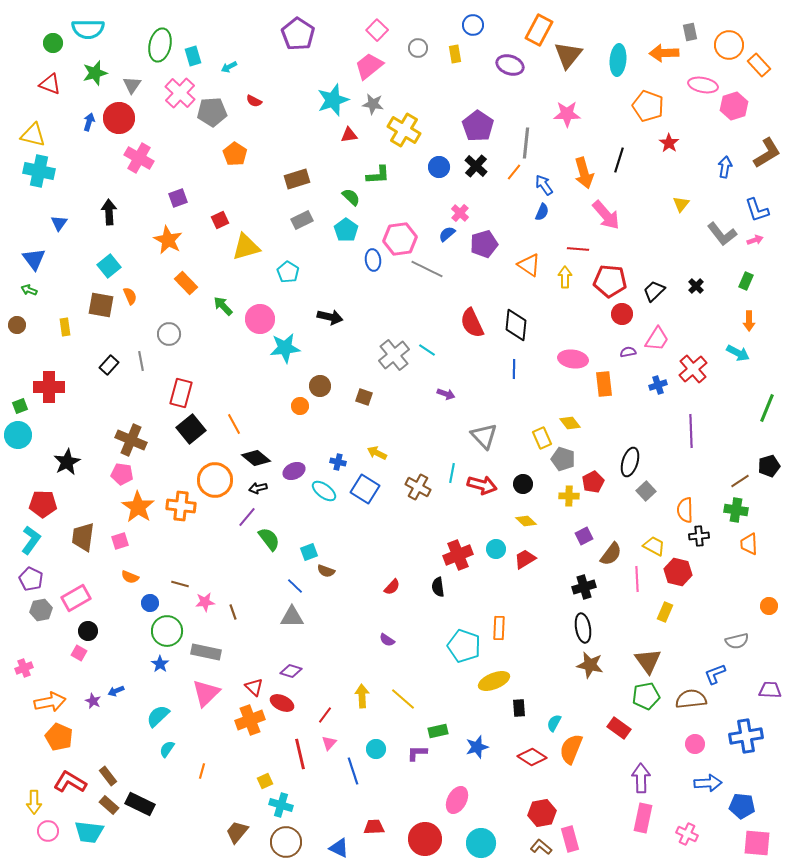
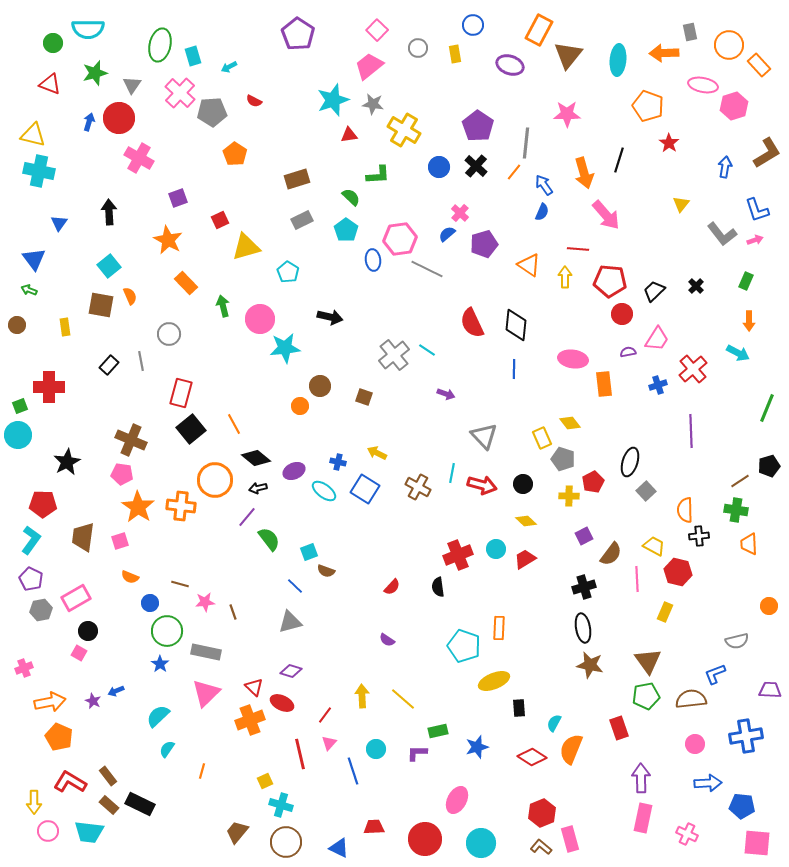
green arrow at (223, 306): rotated 30 degrees clockwise
gray triangle at (292, 617): moved 2 px left, 5 px down; rotated 15 degrees counterclockwise
red rectangle at (619, 728): rotated 35 degrees clockwise
red hexagon at (542, 813): rotated 12 degrees counterclockwise
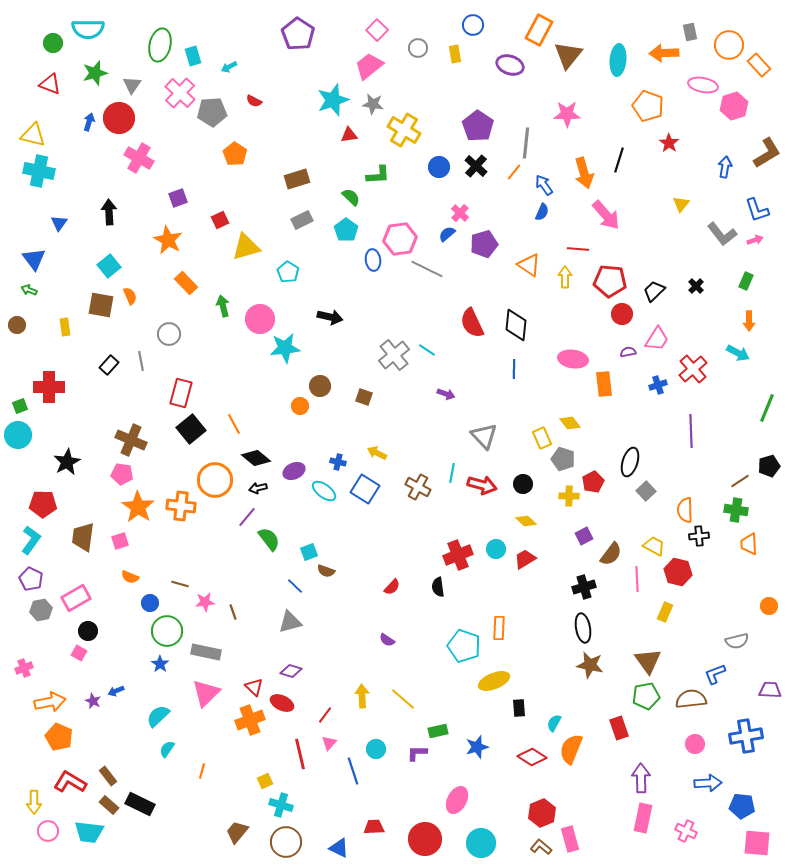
pink cross at (687, 834): moved 1 px left, 3 px up
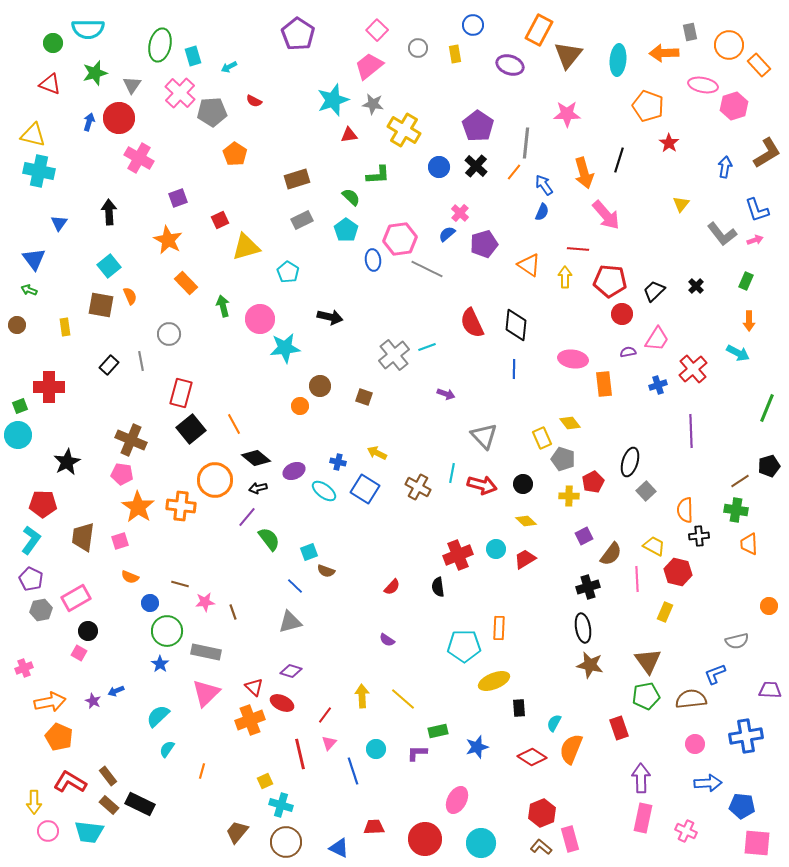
cyan line at (427, 350): moved 3 px up; rotated 54 degrees counterclockwise
black cross at (584, 587): moved 4 px right
cyan pentagon at (464, 646): rotated 20 degrees counterclockwise
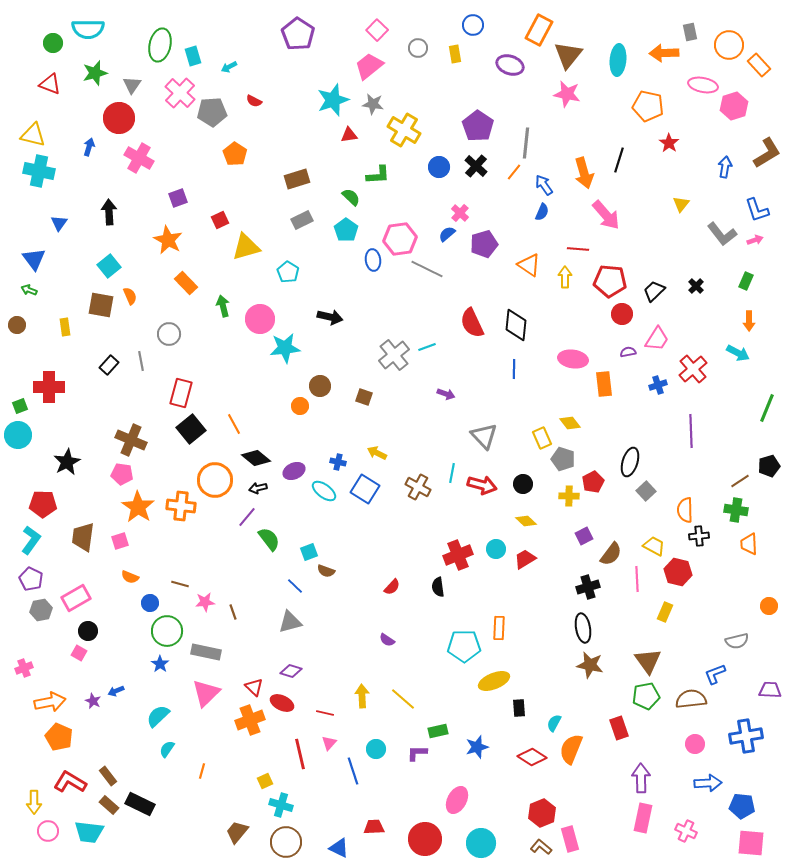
orange pentagon at (648, 106): rotated 8 degrees counterclockwise
pink star at (567, 114): moved 20 px up; rotated 12 degrees clockwise
blue arrow at (89, 122): moved 25 px down
red line at (325, 715): moved 2 px up; rotated 66 degrees clockwise
pink square at (757, 843): moved 6 px left
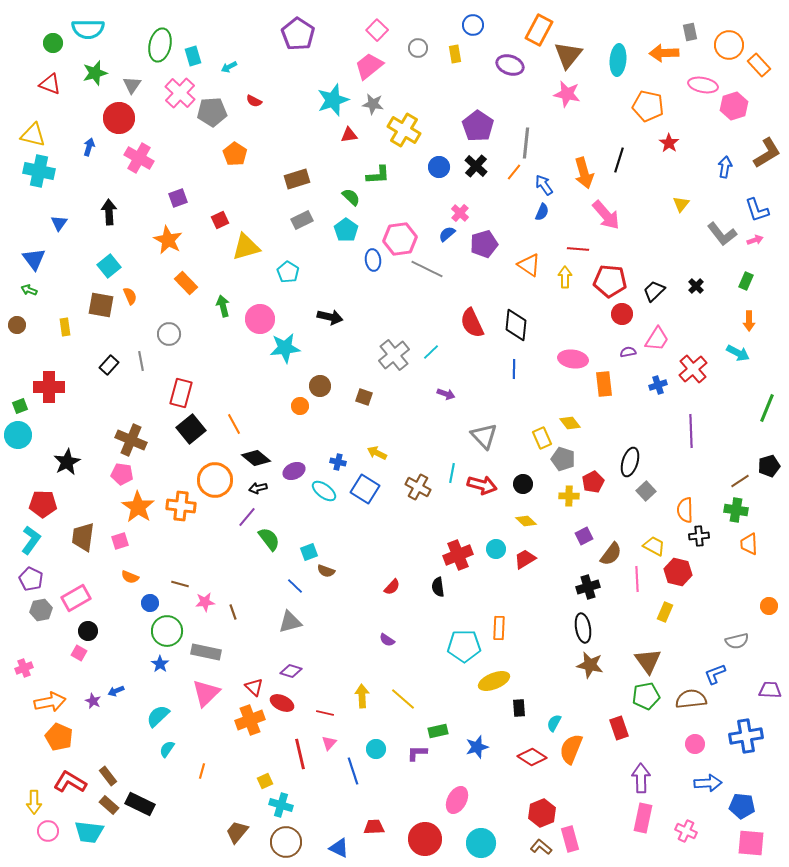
cyan line at (427, 347): moved 4 px right, 5 px down; rotated 24 degrees counterclockwise
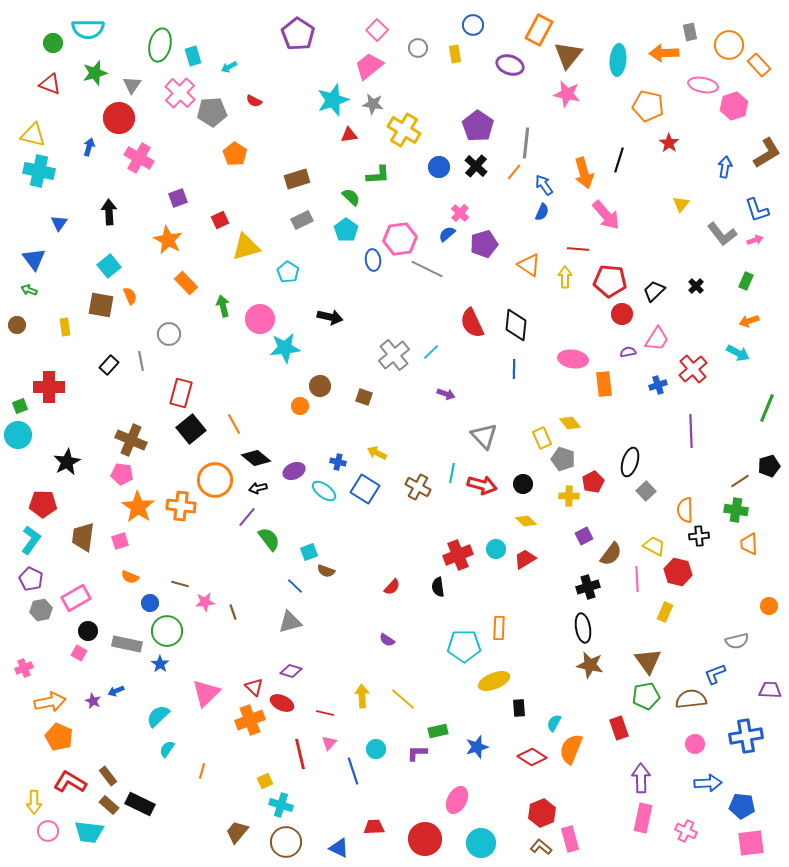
orange arrow at (749, 321): rotated 72 degrees clockwise
gray rectangle at (206, 652): moved 79 px left, 8 px up
pink square at (751, 843): rotated 12 degrees counterclockwise
